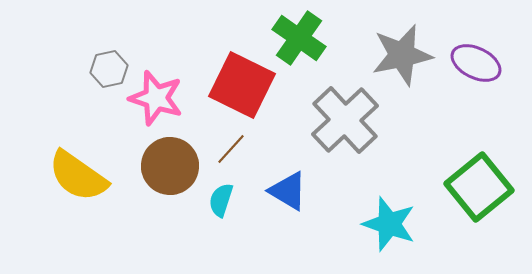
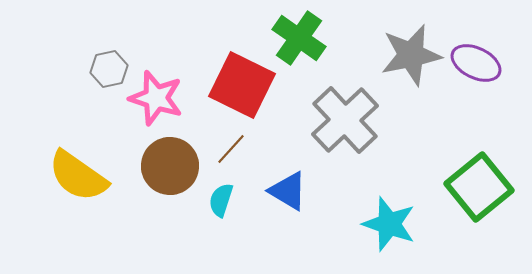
gray star: moved 9 px right
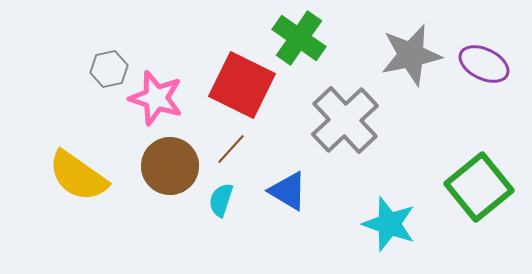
purple ellipse: moved 8 px right, 1 px down
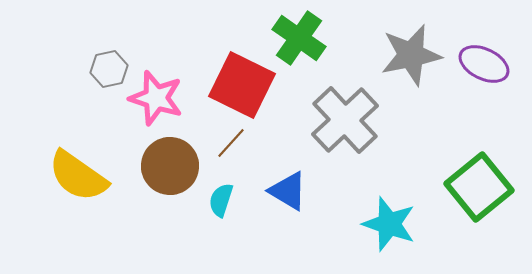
brown line: moved 6 px up
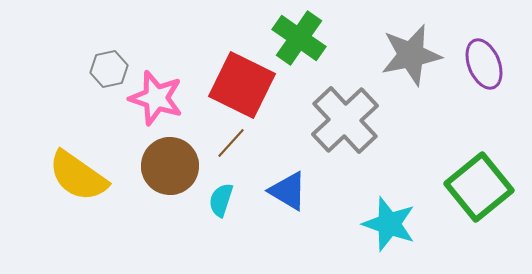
purple ellipse: rotated 42 degrees clockwise
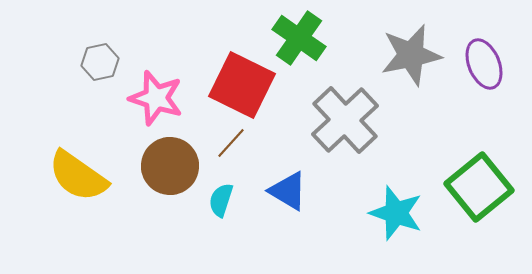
gray hexagon: moved 9 px left, 7 px up
cyan star: moved 7 px right, 11 px up
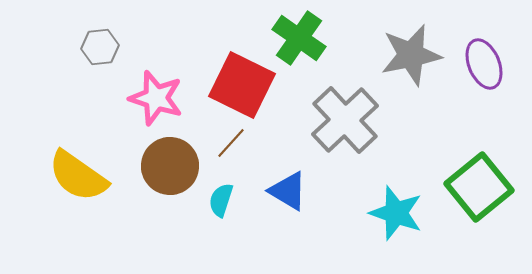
gray hexagon: moved 15 px up; rotated 6 degrees clockwise
